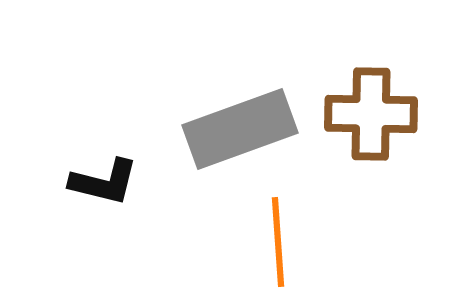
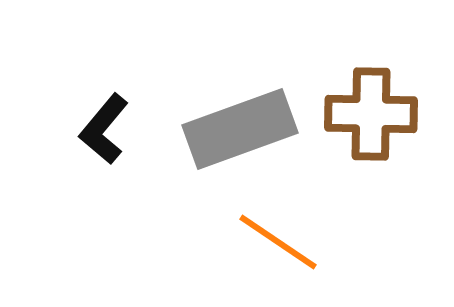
black L-shape: moved 53 px up; rotated 116 degrees clockwise
orange line: rotated 52 degrees counterclockwise
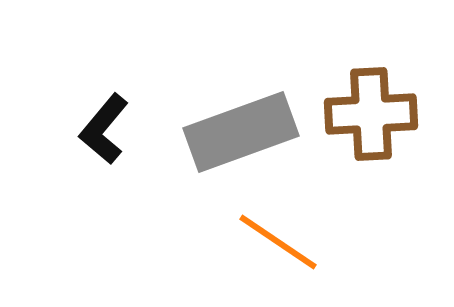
brown cross: rotated 4 degrees counterclockwise
gray rectangle: moved 1 px right, 3 px down
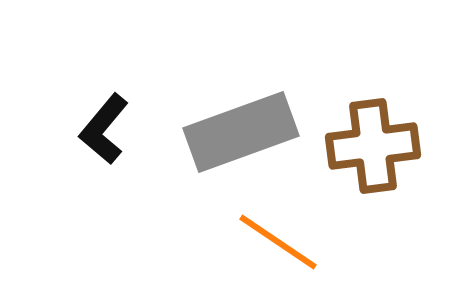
brown cross: moved 2 px right, 32 px down; rotated 4 degrees counterclockwise
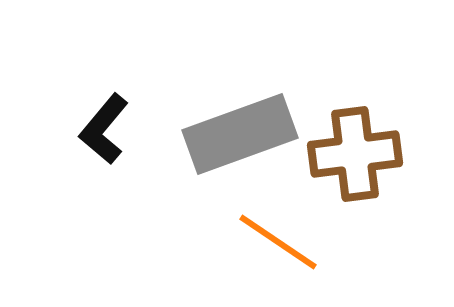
gray rectangle: moved 1 px left, 2 px down
brown cross: moved 18 px left, 8 px down
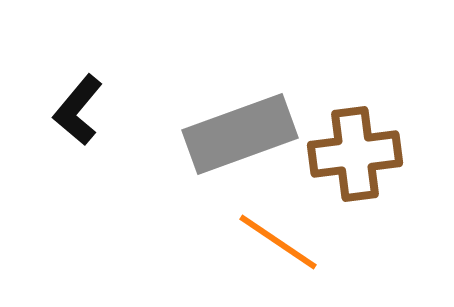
black L-shape: moved 26 px left, 19 px up
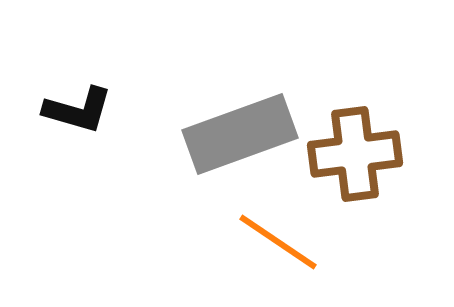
black L-shape: rotated 114 degrees counterclockwise
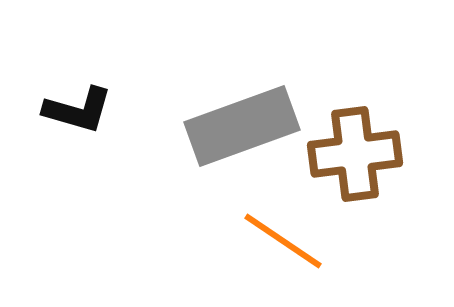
gray rectangle: moved 2 px right, 8 px up
orange line: moved 5 px right, 1 px up
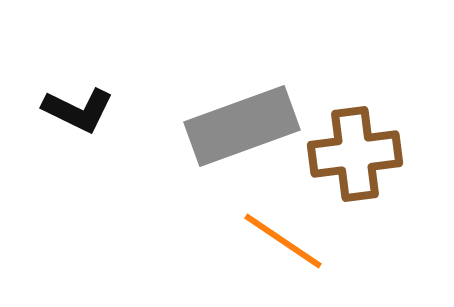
black L-shape: rotated 10 degrees clockwise
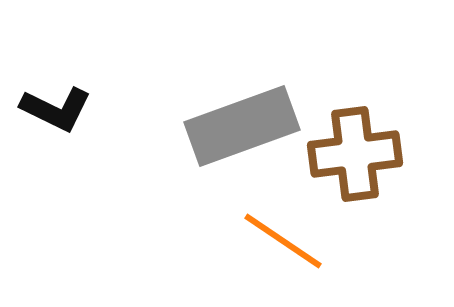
black L-shape: moved 22 px left, 1 px up
